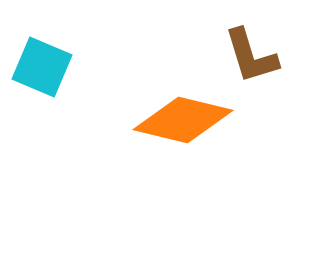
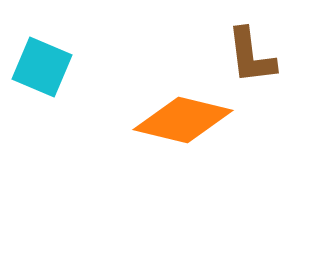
brown L-shape: rotated 10 degrees clockwise
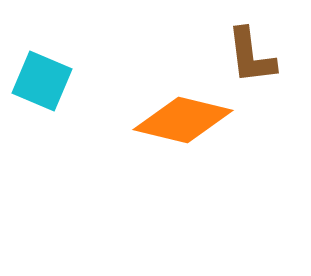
cyan square: moved 14 px down
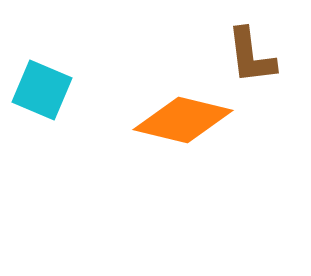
cyan square: moved 9 px down
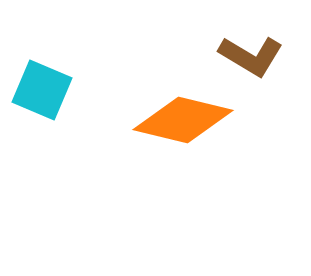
brown L-shape: rotated 52 degrees counterclockwise
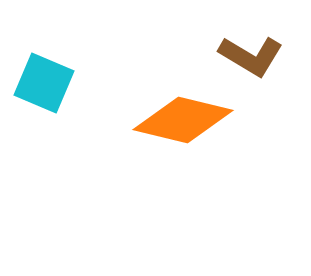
cyan square: moved 2 px right, 7 px up
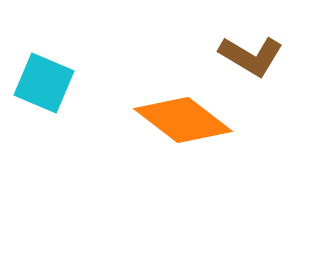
orange diamond: rotated 24 degrees clockwise
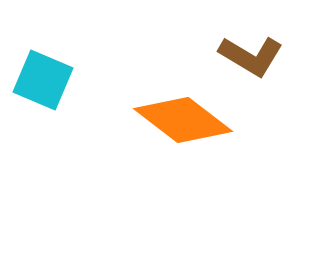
cyan square: moved 1 px left, 3 px up
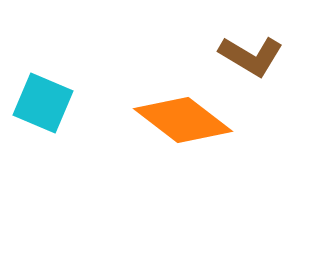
cyan square: moved 23 px down
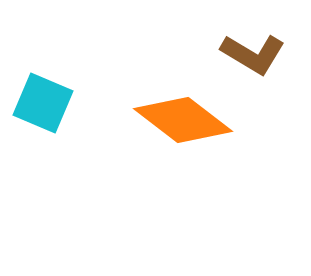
brown L-shape: moved 2 px right, 2 px up
